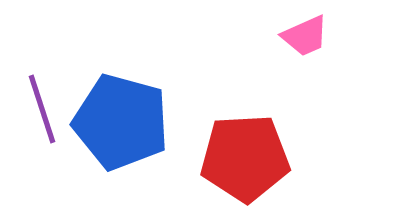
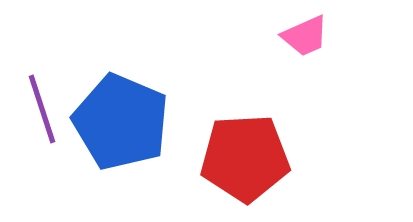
blue pentagon: rotated 8 degrees clockwise
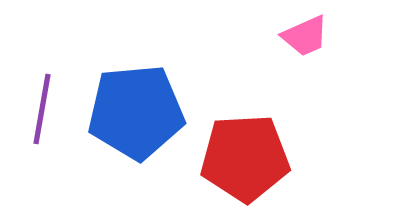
purple line: rotated 28 degrees clockwise
blue pentagon: moved 15 px right, 10 px up; rotated 28 degrees counterclockwise
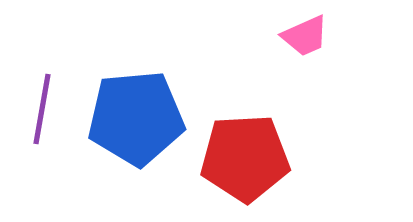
blue pentagon: moved 6 px down
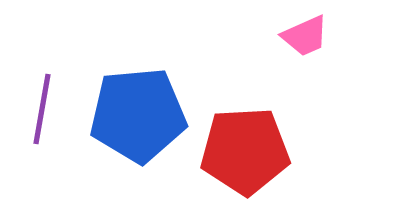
blue pentagon: moved 2 px right, 3 px up
red pentagon: moved 7 px up
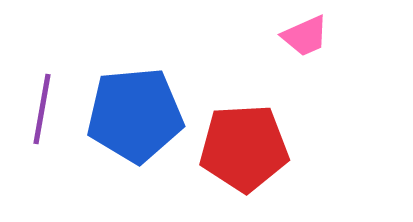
blue pentagon: moved 3 px left
red pentagon: moved 1 px left, 3 px up
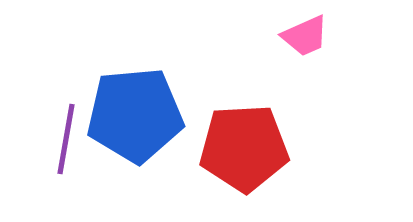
purple line: moved 24 px right, 30 px down
